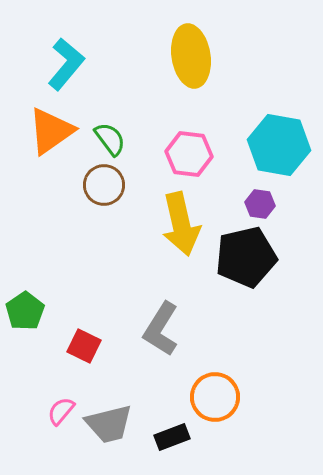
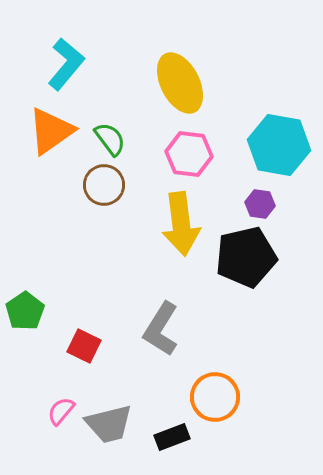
yellow ellipse: moved 11 px left, 27 px down; rotated 18 degrees counterclockwise
yellow arrow: rotated 6 degrees clockwise
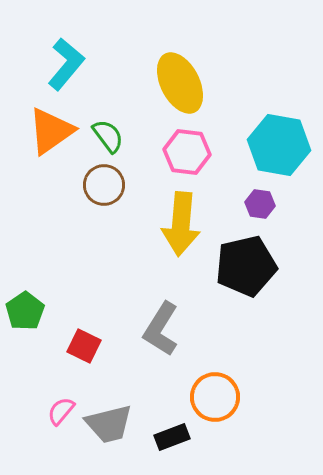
green semicircle: moved 2 px left, 3 px up
pink hexagon: moved 2 px left, 2 px up
yellow arrow: rotated 12 degrees clockwise
black pentagon: moved 9 px down
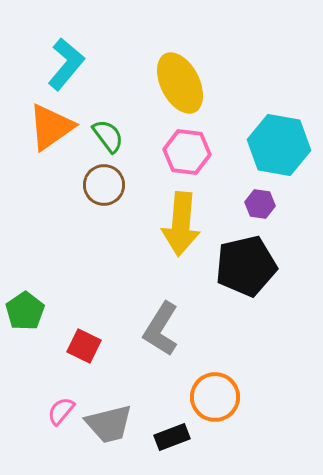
orange triangle: moved 4 px up
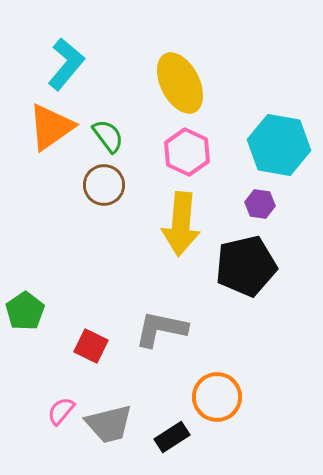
pink hexagon: rotated 18 degrees clockwise
gray L-shape: rotated 70 degrees clockwise
red square: moved 7 px right
orange circle: moved 2 px right
black rectangle: rotated 12 degrees counterclockwise
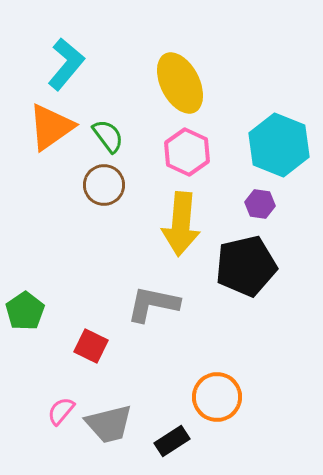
cyan hexagon: rotated 12 degrees clockwise
gray L-shape: moved 8 px left, 25 px up
black rectangle: moved 4 px down
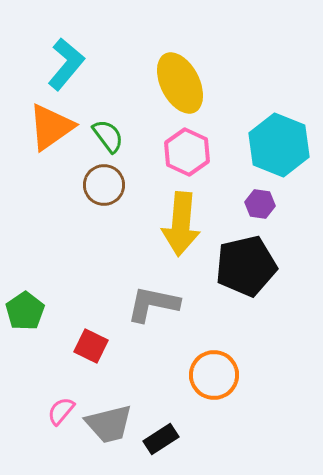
orange circle: moved 3 px left, 22 px up
black rectangle: moved 11 px left, 2 px up
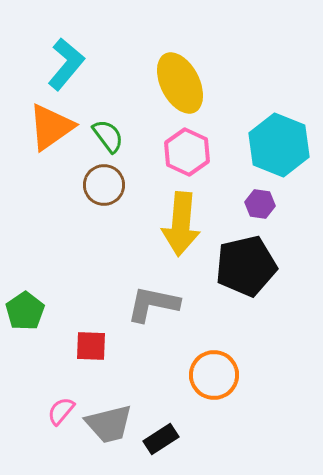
red square: rotated 24 degrees counterclockwise
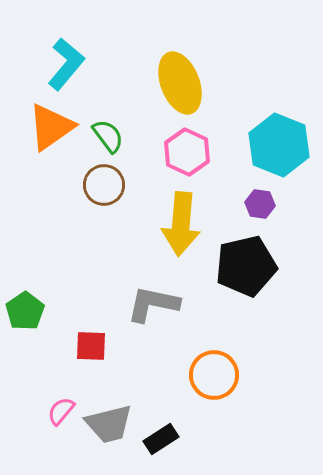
yellow ellipse: rotated 6 degrees clockwise
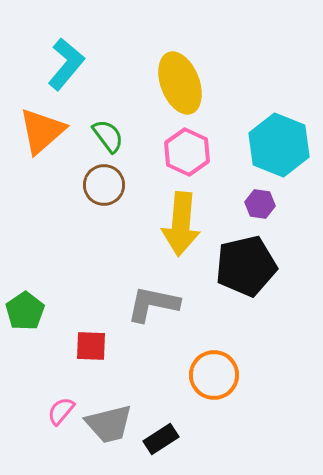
orange triangle: moved 9 px left, 4 px down; rotated 6 degrees counterclockwise
